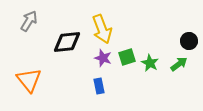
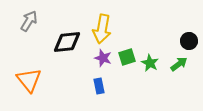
yellow arrow: rotated 32 degrees clockwise
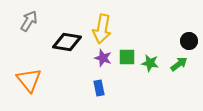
black diamond: rotated 16 degrees clockwise
green square: rotated 18 degrees clockwise
green star: rotated 18 degrees counterclockwise
blue rectangle: moved 2 px down
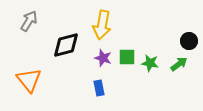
yellow arrow: moved 4 px up
black diamond: moved 1 px left, 3 px down; rotated 24 degrees counterclockwise
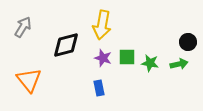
gray arrow: moved 6 px left, 6 px down
black circle: moved 1 px left, 1 px down
green arrow: rotated 24 degrees clockwise
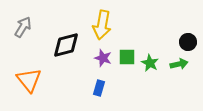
green star: rotated 18 degrees clockwise
blue rectangle: rotated 28 degrees clockwise
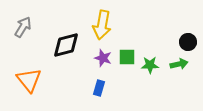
green star: moved 2 px down; rotated 30 degrees counterclockwise
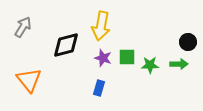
yellow arrow: moved 1 px left, 1 px down
green arrow: rotated 12 degrees clockwise
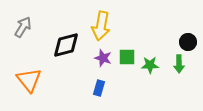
green arrow: rotated 90 degrees clockwise
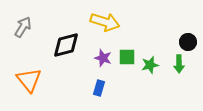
yellow arrow: moved 4 px right, 4 px up; rotated 84 degrees counterclockwise
green star: rotated 12 degrees counterclockwise
